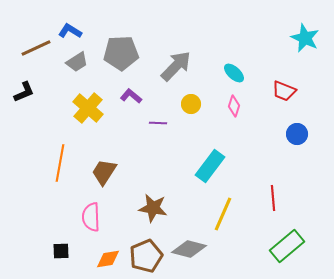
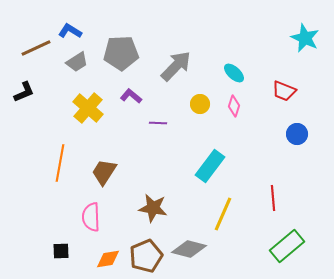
yellow circle: moved 9 px right
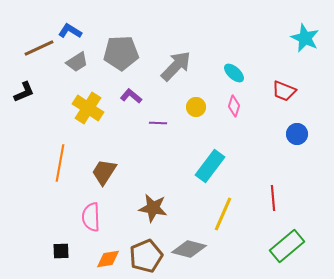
brown line: moved 3 px right
yellow circle: moved 4 px left, 3 px down
yellow cross: rotated 8 degrees counterclockwise
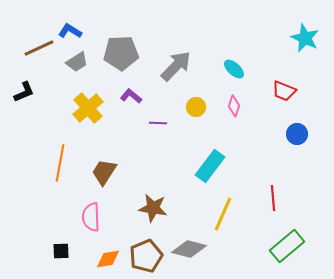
cyan ellipse: moved 4 px up
yellow cross: rotated 16 degrees clockwise
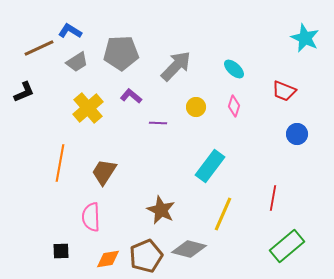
red line: rotated 15 degrees clockwise
brown star: moved 8 px right, 2 px down; rotated 16 degrees clockwise
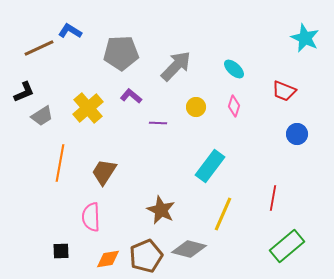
gray trapezoid: moved 35 px left, 54 px down
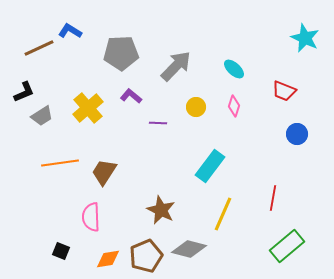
orange line: rotated 72 degrees clockwise
black square: rotated 24 degrees clockwise
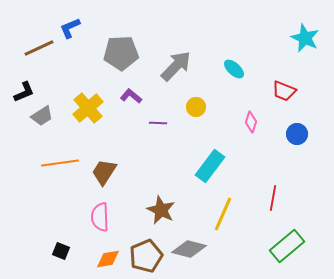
blue L-shape: moved 3 px up; rotated 55 degrees counterclockwise
pink diamond: moved 17 px right, 16 px down
pink semicircle: moved 9 px right
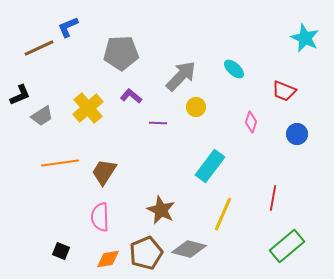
blue L-shape: moved 2 px left, 1 px up
gray arrow: moved 5 px right, 10 px down
black L-shape: moved 4 px left, 3 px down
brown pentagon: moved 3 px up
